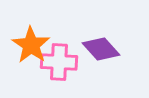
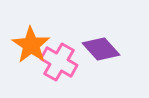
pink cross: rotated 27 degrees clockwise
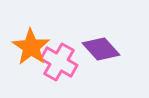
orange star: moved 2 px down
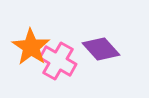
pink cross: moved 1 px left, 1 px up
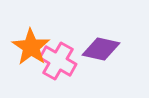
purple diamond: rotated 36 degrees counterclockwise
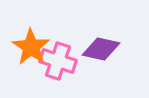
pink cross: rotated 12 degrees counterclockwise
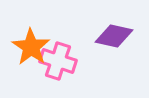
purple diamond: moved 13 px right, 13 px up
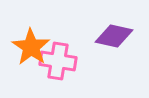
pink cross: rotated 9 degrees counterclockwise
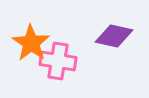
orange star: moved 4 px up
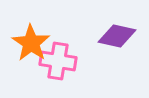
purple diamond: moved 3 px right
